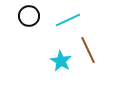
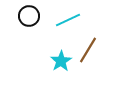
brown line: rotated 56 degrees clockwise
cyan star: rotated 10 degrees clockwise
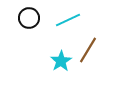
black circle: moved 2 px down
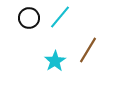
cyan line: moved 8 px left, 3 px up; rotated 25 degrees counterclockwise
cyan star: moved 6 px left
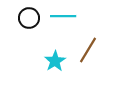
cyan line: moved 3 px right, 1 px up; rotated 50 degrees clockwise
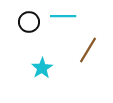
black circle: moved 4 px down
cyan star: moved 13 px left, 7 px down
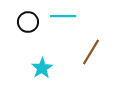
black circle: moved 1 px left
brown line: moved 3 px right, 2 px down
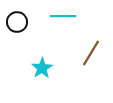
black circle: moved 11 px left
brown line: moved 1 px down
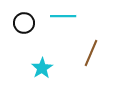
black circle: moved 7 px right, 1 px down
brown line: rotated 8 degrees counterclockwise
